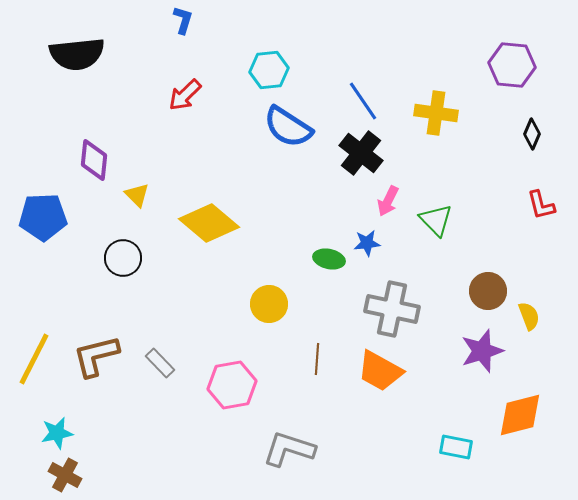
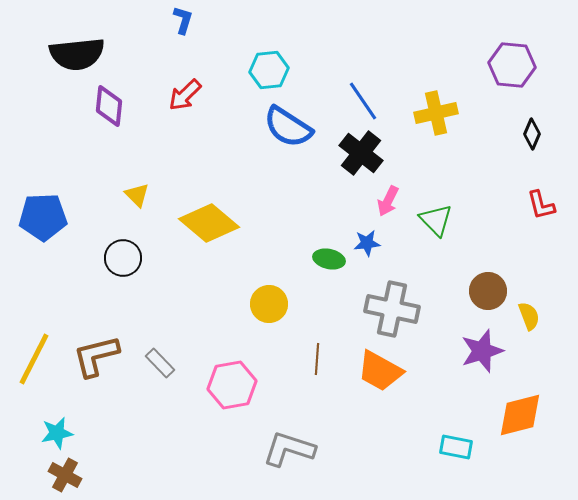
yellow cross: rotated 21 degrees counterclockwise
purple diamond: moved 15 px right, 54 px up
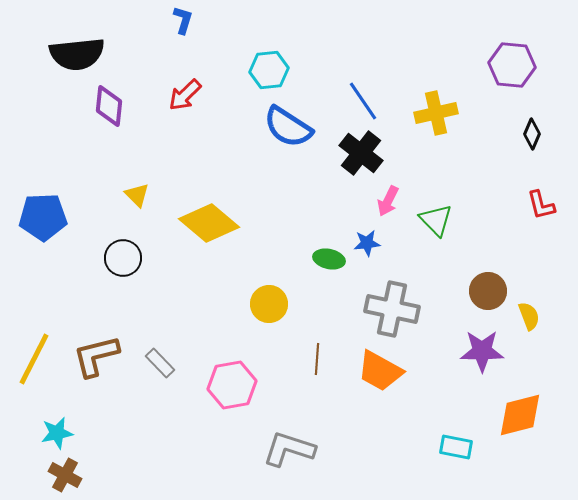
purple star: rotated 18 degrees clockwise
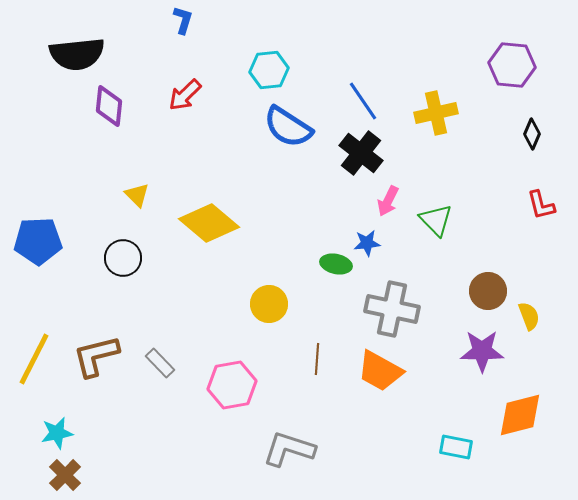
blue pentagon: moved 5 px left, 24 px down
green ellipse: moved 7 px right, 5 px down
brown cross: rotated 16 degrees clockwise
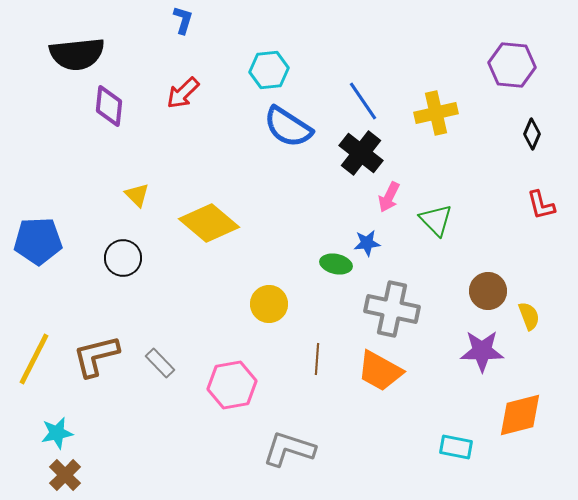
red arrow: moved 2 px left, 2 px up
pink arrow: moved 1 px right, 4 px up
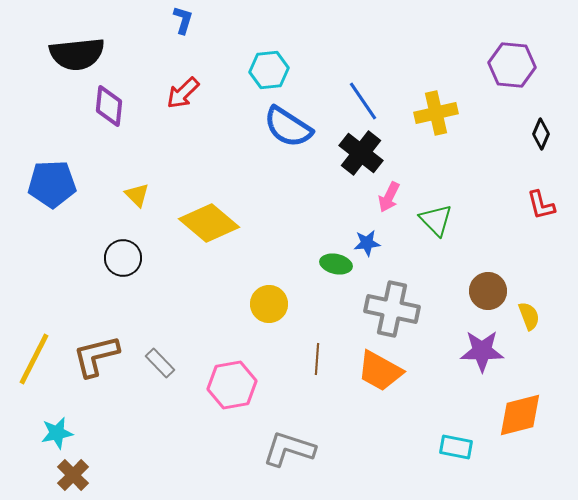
black diamond: moved 9 px right
blue pentagon: moved 14 px right, 57 px up
brown cross: moved 8 px right
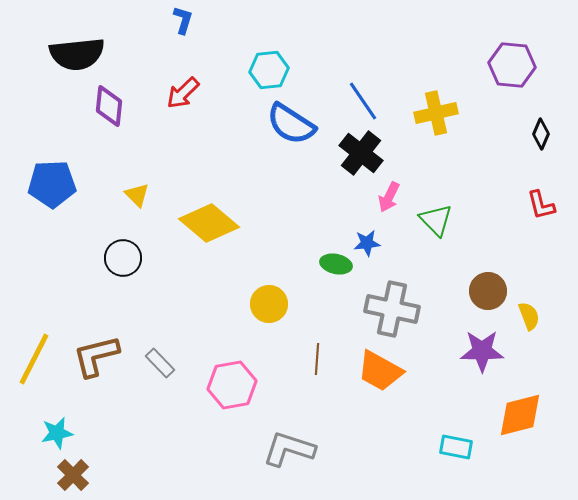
blue semicircle: moved 3 px right, 3 px up
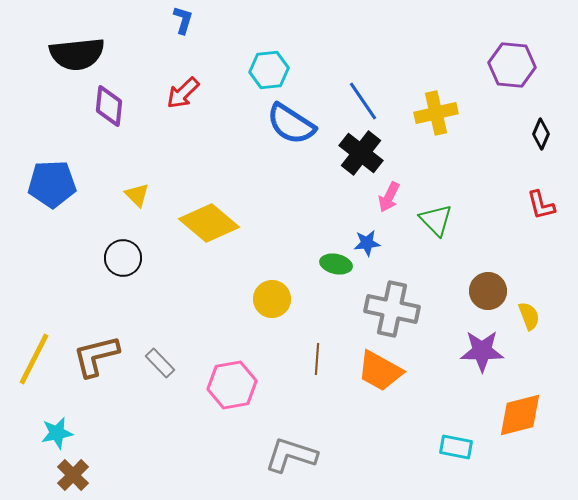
yellow circle: moved 3 px right, 5 px up
gray L-shape: moved 2 px right, 6 px down
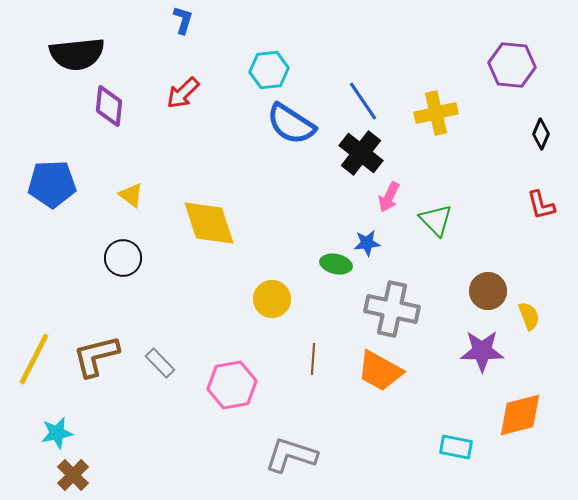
yellow triangle: moved 6 px left; rotated 8 degrees counterclockwise
yellow diamond: rotated 32 degrees clockwise
brown line: moved 4 px left
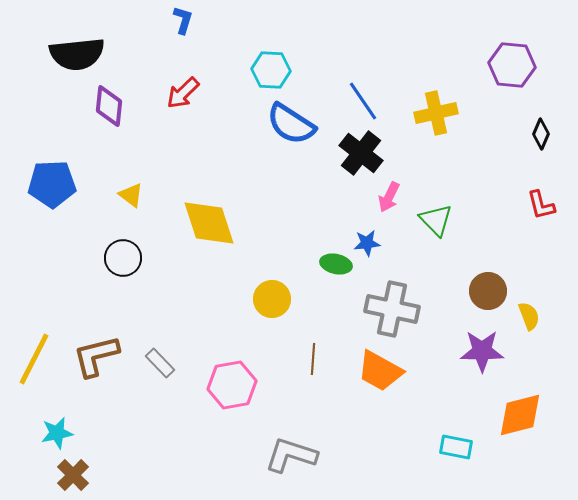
cyan hexagon: moved 2 px right; rotated 9 degrees clockwise
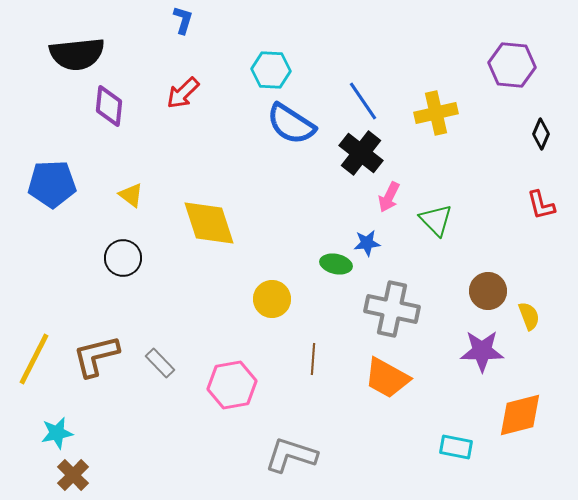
orange trapezoid: moved 7 px right, 7 px down
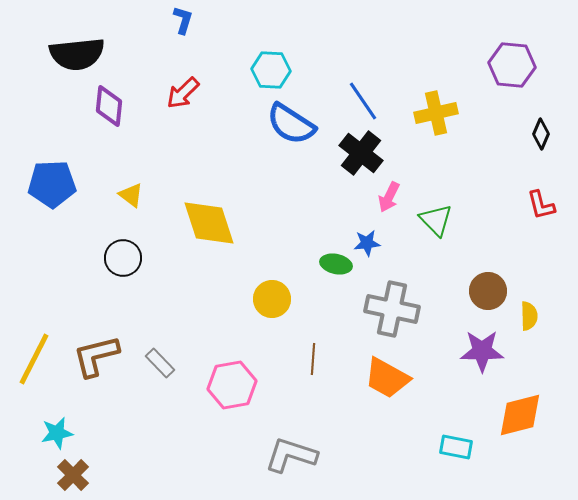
yellow semicircle: rotated 20 degrees clockwise
